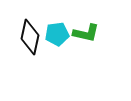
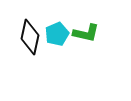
cyan pentagon: rotated 15 degrees counterclockwise
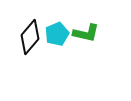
black diamond: rotated 28 degrees clockwise
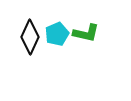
black diamond: rotated 16 degrees counterclockwise
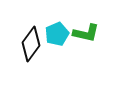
black diamond: moved 1 px right, 7 px down; rotated 12 degrees clockwise
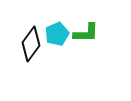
green L-shape: rotated 12 degrees counterclockwise
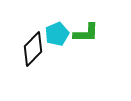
black diamond: moved 2 px right, 5 px down; rotated 8 degrees clockwise
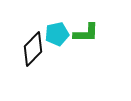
cyan pentagon: rotated 10 degrees clockwise
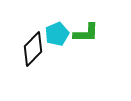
cyan pentagon: rotated 10 degrees counterclockwise
